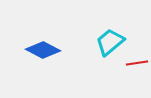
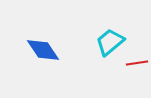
blue diamond: rotated 28 degrees clockwise
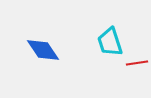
cyan trapezoid: rotated 68 degrees counterclockwise
